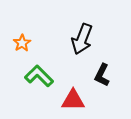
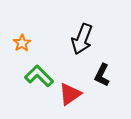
red triangle: moved 3 px left, 6 px up; rotated 35 degrees counterclockwise
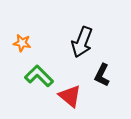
black arrow: moved 3 px down
orange star: rotated 30 degrees counterclockwise
red triangle: moved 2 px down; rotated 45 degrees counterclockwise
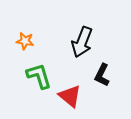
orange star: moved 3 px right, 2 px up
green L-shape: rotated 28 degrees clockwise
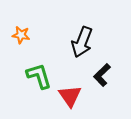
orange star: moved 4 px left, 6 px up
black L-shape: rotated 20 degrees clockwise
red triangle: rotated 15 degrees clockwise
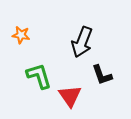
black L-shape: rotated 65 degrees counterclockwise
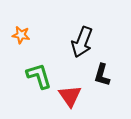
black L-shape: rotated 35 degrees clockwise
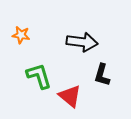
black arrow: rotated 104 degrees counterclockwise
red triangle: rotated 15 degrees counterclockwise
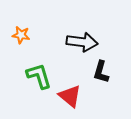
black L-shape: moved 1 px left, 3 px up
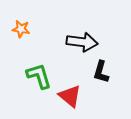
orange star: moved 6 px up
